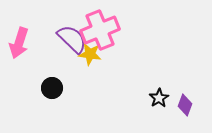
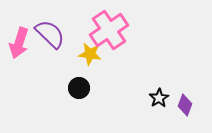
pink cross: moved 9 px right; rotated 12 degrees counterclockwise
purple semicircle: moved 22 px left, 5 px up
black circle: moved 27 px right
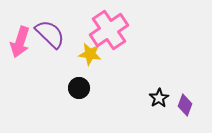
pink arrow: moved 1 px right, 1 px up
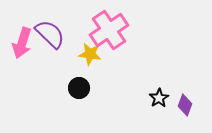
pink arrow: moved 2 px right, 1 px down
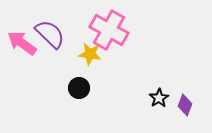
pink cross: rotated 27 degrees counterclockwise
pink arrow: rotated 108 degrees clockwise
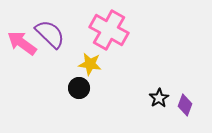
yellow star: moved 10 px down
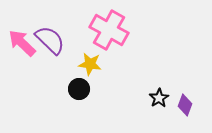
purple semicircle: moved 6 px down
pink arrow: rotated 8 degrees clockwise
black circle: moved 1 px down
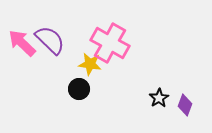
pink cross: moved 1 px right, 13 px down
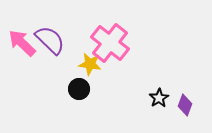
pink cross: rotated 9 degrees clockwise
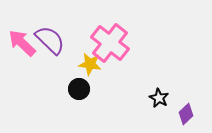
black star: rotated 12 degrees counterclockwise
purple diamond: moved 1 px right, 9 px down; rotated 25 degrees clockwise
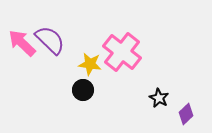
pink cross: moved 12 px right, 9 px down
black circle: moved 4 px right, 1 px down
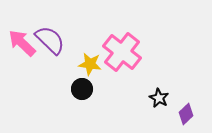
black circle: moved 1 px left, 1 px up
